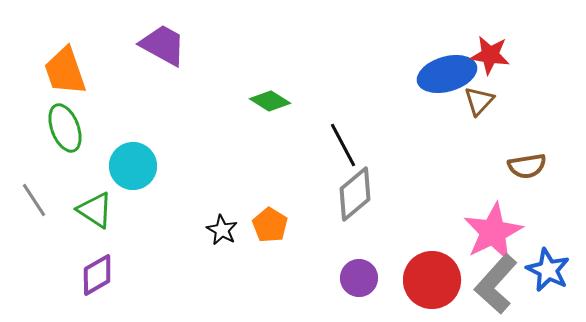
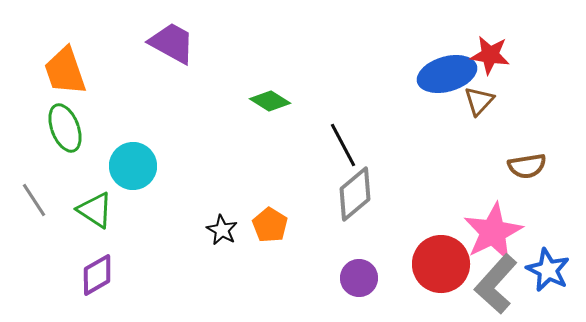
purple trapezoid: moved 9 px right, 2 px up
red circle: moved 9 px right, 16 px up
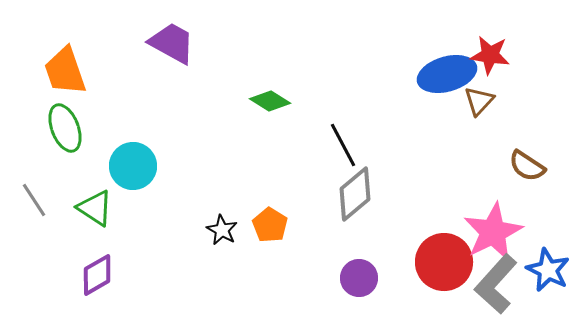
brown semicircle: rotated 42 degrees clockwise
green triangle: moved 2 px up
red circle: moved 3 px right, 2 px up
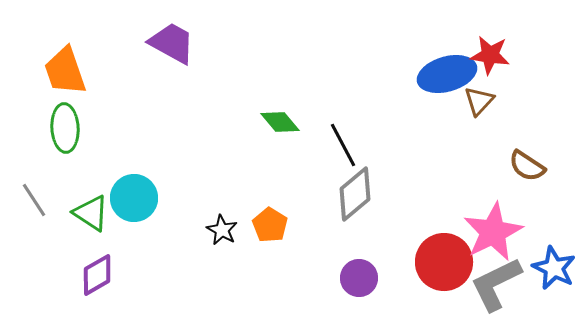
green diamond: moved 10 px right, 21 px down; rotated 18 degrees clockwise
green ellipse: rotated 18 degrees clockwise
cyan circle: moved 1 px right, 32 px down
green triangle: moved 4 px left, 5 px down
blue star: moved 6 px right, 2 px up
gray L-shape: rotated 22 degrees clockwise
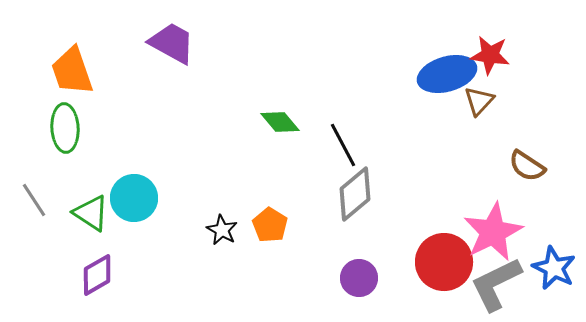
orange trapezoid: moved 7 px right
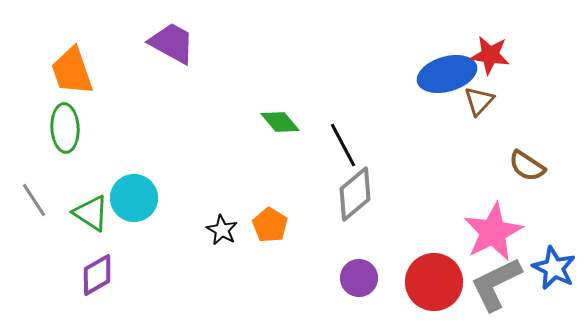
red circle: moved 10 px left, 20 px down
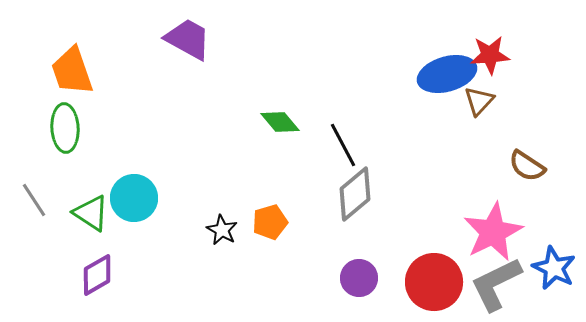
purple trapezoid: moved 16 px right, 4 px up
red star: rotated 12 degrees counterclockwise
orange pentagon: moved 3 px up; rotated 24 degrees clockwise
